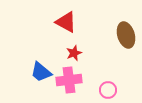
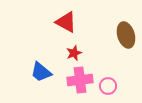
pink cross: moved 11 px right
pink circle: moved 4 px up
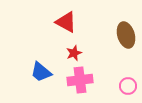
pink circle: moved 20 px right
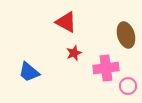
blue trapezoid: moved 12 px left
pink cross: moved 26 px right, 12 px up
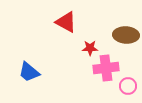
brown ellipse: rotated 70 degrees counterclockwise
red star: moved 16 px right, 5 px up; rotated 21 degrees clockwise
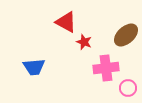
brown ellipse: rotated 45 degrees counterclockwise
red star: moved 6 px left, 6 px up; rotated 21 degrees clockwise
blue trapezoid: moved 5 px right, 5 px up; rotated 45 degrees counterclockwise
pink circle: moved 2 px down
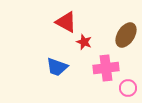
brown ellipse: rotated 15 degrees counterclockwise
blue trapezoid: moved 23 px right; rotated 25 degrees clockwise
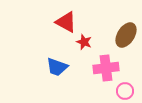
pink circle: moved 3 px left, 3 px down
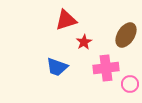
red triangle: moved 2 px up; rotated 45 degrees counterclockwise
red star: rotated 21 degrees clockwise
pink circle: moved 5 px right, 7 px up
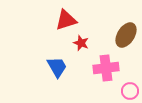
red star: moved 3 px left, 1 px down; rotated 21 degrees counterclockwise
blue trapezoid: rotated 140 degrees counterclockwise
pink circle: moved 7 px down
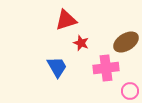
brown ellipse: moved 7 px down; rotated 25 degrees clockwise
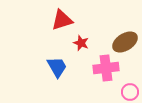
red triangle: moved 4 px left
brown ellipse: moved 1 px left
pink circle: moved 1 px down
